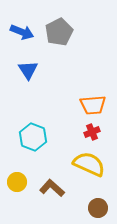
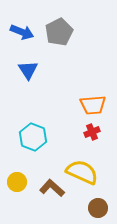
yellow semicircle: moved 7 px left, 8 px down
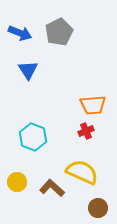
blue arrow: moved 2 px left, 1 px down
red cross: moved 6 px left, 1 px up
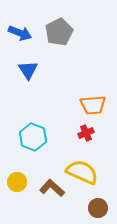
red cross: moved 2 px down
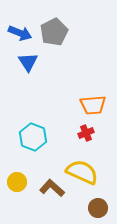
gray pentagon: moved 5 px left
blue triangle: moved 8 px up
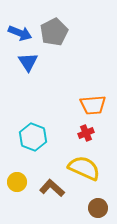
yellow semicircle: moved 2 px right, 4 px up
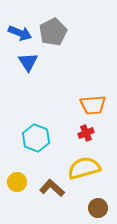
gray pentagon: moved 1 px left
cyan hexagon: moved 3 px right, 1 px down
yellow semicircle: rotated 40 degrees counterclockwise
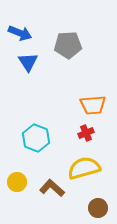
gray pentagon: moved 15 px right, 13 px down; rotated 24 degrees clockwise
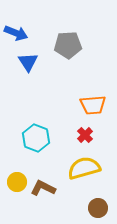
blue arrow: moved 4 px left
red cross: moved 1 px left, 2 px down; rotated 21 degrees counterclockwise
brown L-shape: moved 9 px left; rotated 15 degrees counterclockwise
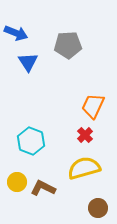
orange trapezoid: moved 1 px down; rotated 120 degrees clockwise
cyan hexagon: moved 5 px left, 3 px down
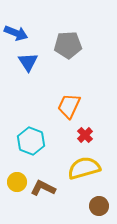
orange trapezoid: moved 24 px left
brown circle: moved 1 px right, 2 px up
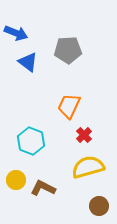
gray pentagon: moved 5 px down
blue triangle: rotated 20 degrees counterclockwise
red cross: moved 1 px left
yellow semicircle: moved 4 px right, 1 px up
yellow circle: moved 1 px left, 2 px up
